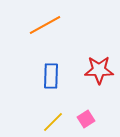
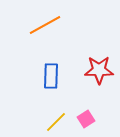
yellow line: moved 3 px right
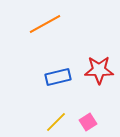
orange line: moved 1 px up
blue rectangle: moved 7 px right, 1 px down; rotated 75 degrees clockwise
pink square: moved 2 px right, 3 px down
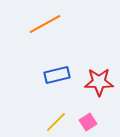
red star: moved 12 px down
blue rectangle: moved 1 px left, 2 px up
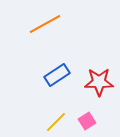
blue rectangle: rotated 20 degrees counterclockwise
pink square: moved 1 px left, 1 px up
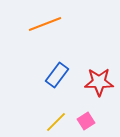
orange line: rotated 8 degrees clockwise
blue rectangle: rotated 20 degrees counterclockwise
pink square: moved 1 px left
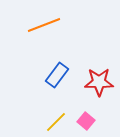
orange line: moved 1 px left, 1 px down
pink square: rotated 18 degrees counterclockwise
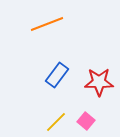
orange line: moved 3 px right, 1 px up
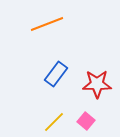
blue rectangle: moved 1 px left, 1 px up
red star: moved 2 px left, 2 px down
yellow line: moved 2 px left
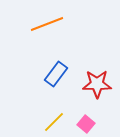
pink square: moved 3 px down
